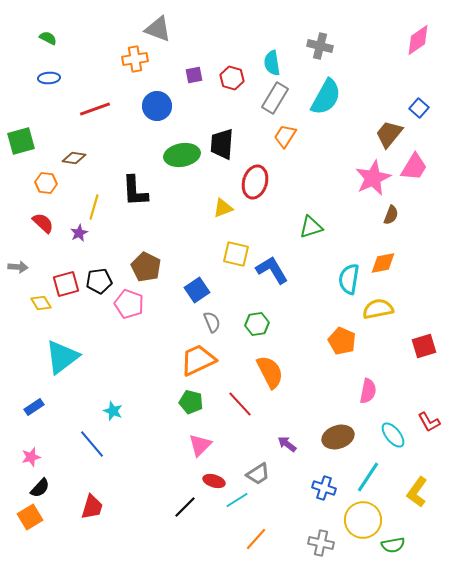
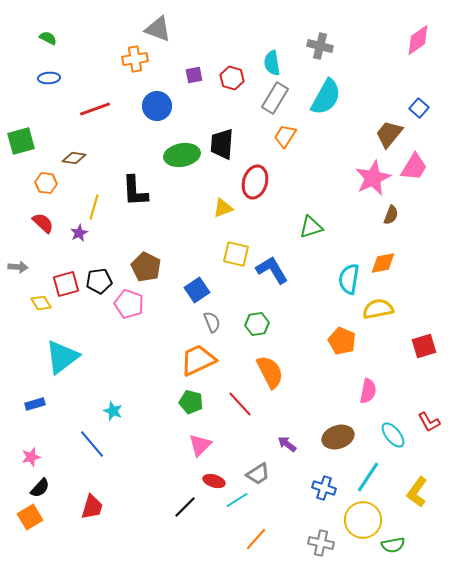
blue rectangle at (34, 407): moved 1 px right, 3 px up; rotated 18 degrees clockwise
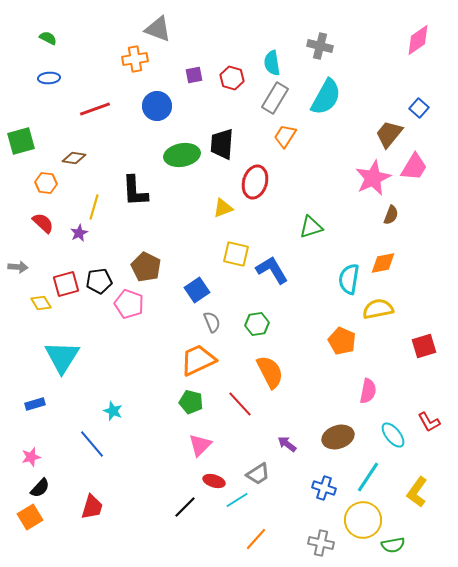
cyan triangle at (62, 357): rotated 21 degrees counterclockwise
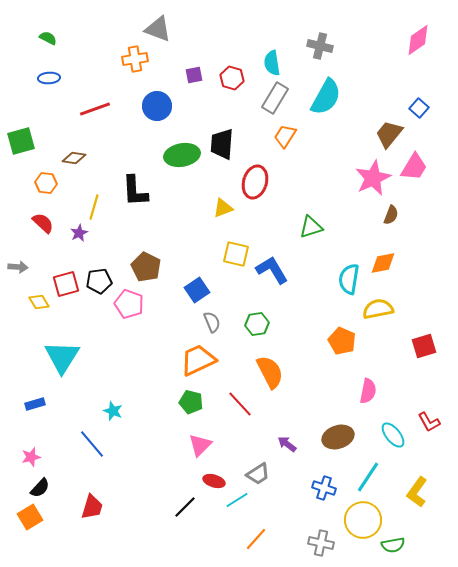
yellow diamond at (41, 303): moved 2 px left, 1 px up
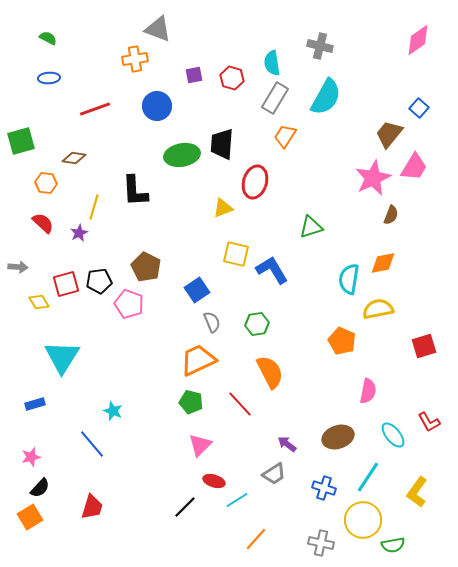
gray trapezoid at (258, 474): moved 16 px right
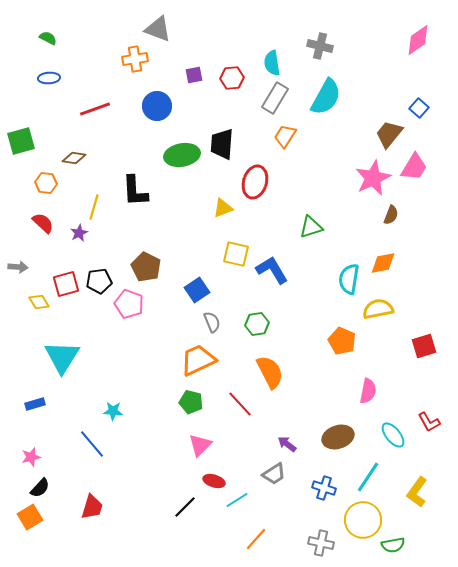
red hexagon at (232, 78): rotated 20 degrees counterclockwise
cyan star at (113, 411): rotated 18 degrees counterclockwise
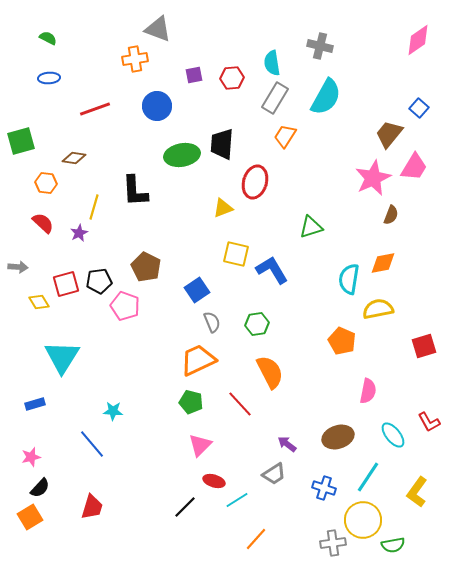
pink pentagon at (129, 304): moved 4 px left, 2 px down
gray cross at (321, 543): moved 12 px right; rotated 20 degrees counterclockwise
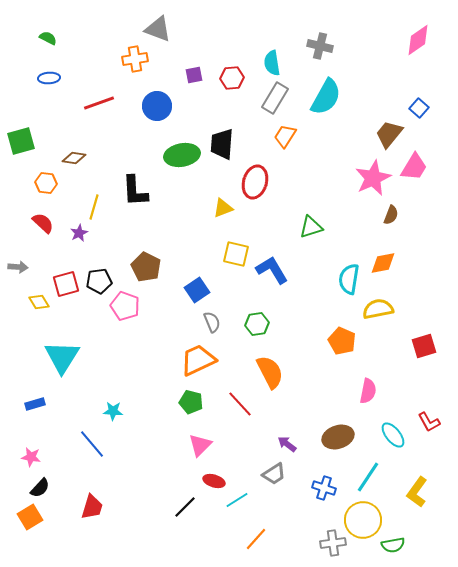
red line at (95, 109): moved 4 px right, 6 px up
pink star at (31, 457): rotated 24 degrees clockwise
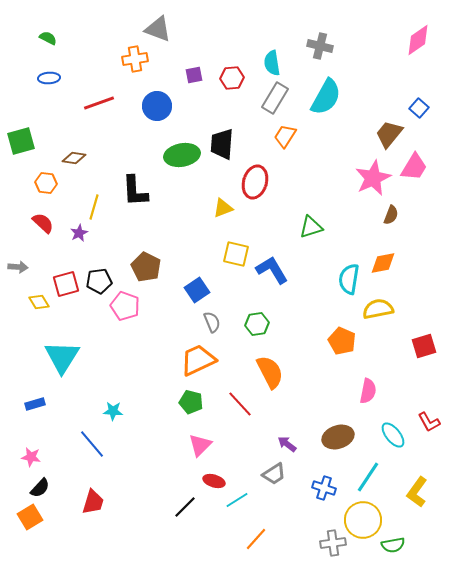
red trapezoid at (92, 507): moved 1 px right, 5 px up
